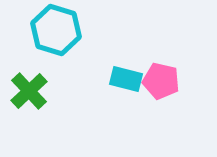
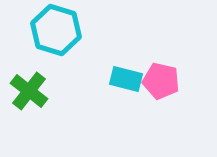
green cross: rotated 9 degrees counterclockwise
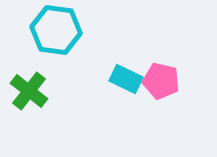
cyan hexagon: rotated 9 degrees counterclockwise
cyan rectangle: rotated 12 degrees clockwise
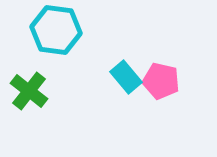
cyan rectangle: moved 2 px up; rotated 24 degrees clockwise
